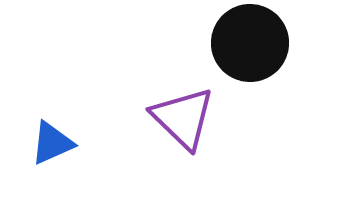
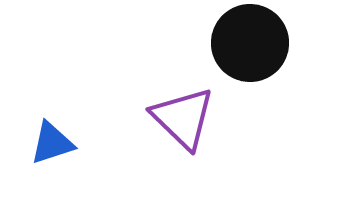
blue triangle: rotated 6 degrees clockwise
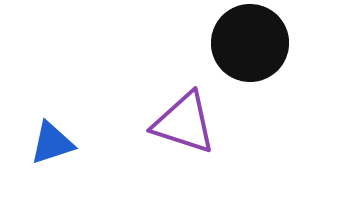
purple triangle: moved 1 px right, 5 px down; rotated 26 degrees counterclockwise
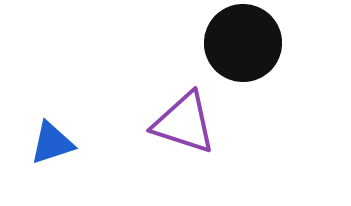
black circle: moved 7 px left
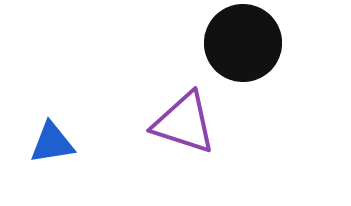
blue triangle: rotated 9 degrees clockwise
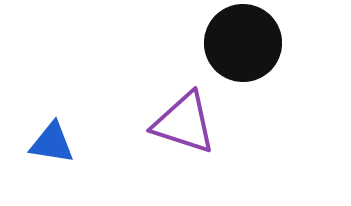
blue triangle: rotated 18 degrees clockwise
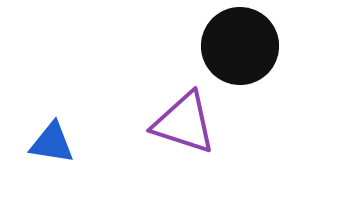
black circle: moved 3 px left, 3 px down
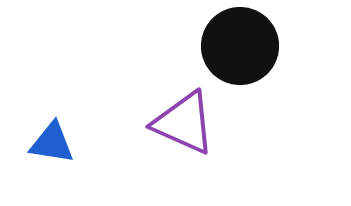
purple triangle: rotated 6 degrees clockwise
